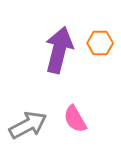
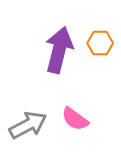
pink semicircle: rotated 24 degrees counterclockwise
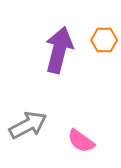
orange hexagon: moved 4 px right, 3 px up
pink semicircle: moved 6 px right, 22 px down
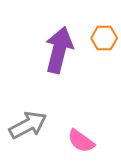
orange hexagon: moved 2 px up
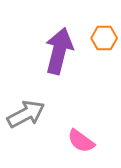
purple arrow: moved 1 px down
gray arrow: moved 2 px left, 11 px up
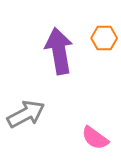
purple arrow: rotated 24 degrees counterclockwise
pink semicircle: moved 14 px right, 3 px up
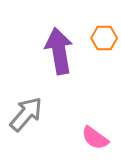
gray arrow: rotated 21 degrees counterclockwise
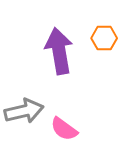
gray arrow: moved 2 px left, 3 px up; rotated 36 degrees clockwise
pink semicircle: moved 31 px left, 9 px up
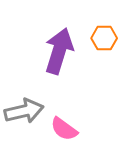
purple arrow: rotated 27 degrees clockwise
